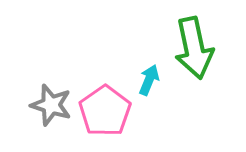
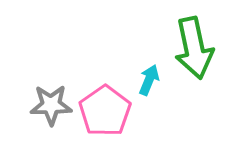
gray star: rotated 18 degrees counterclockwise
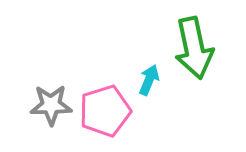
pink pentagon: rotated 18 degrees clockwise
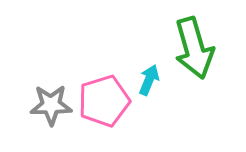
green arrow: rotated 4 degrees counterclockwise
pink pentagon: moved 1 px left, 10 px up
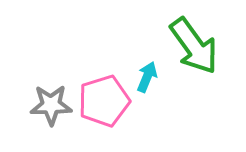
green arrow: moved 2 px up; rotated 20 degrees counterclockwise
cyan arrow: moved 2 px left, 3 px up
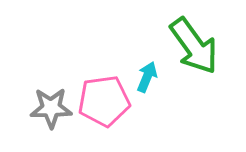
pink pentagon: rotated 9 degrees clockwise
gray star: moved 3 px down
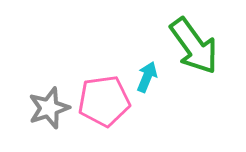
gray star: moved 2 px left; rotated 18 degrees counterclockwise
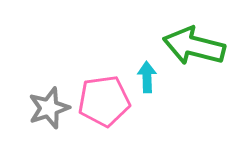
green arrow: rotated 140 degrees clockwise
cyan arrow: rotated 24 degrees counterclockwise
